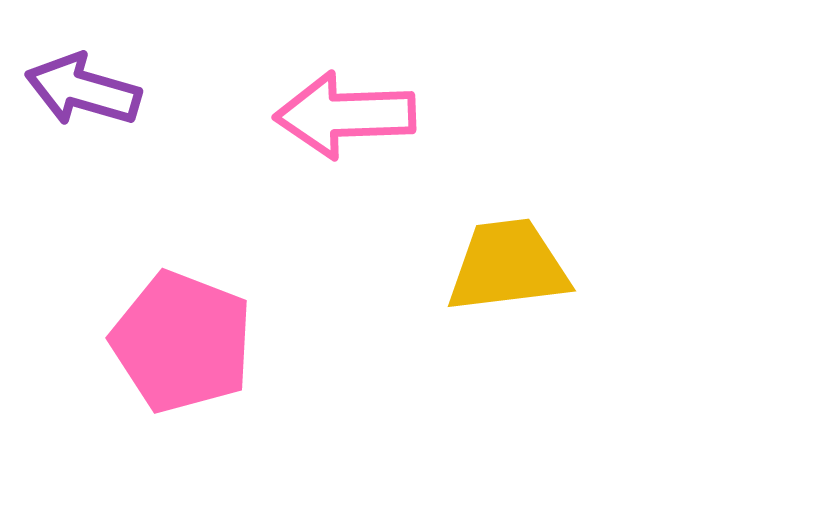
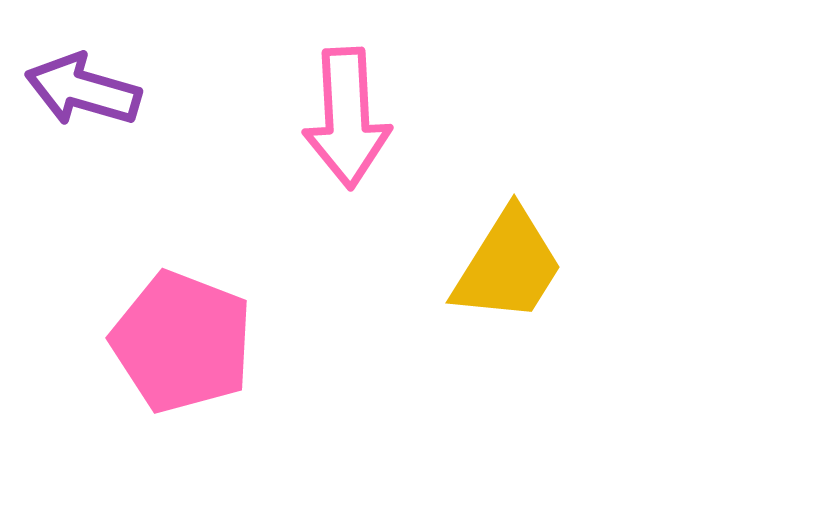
pink arrow: moved 2 px right, 3 px down; rotated 91 degrees counterclockwise
yellow trapezoid: rotated 129 degrees clockwise
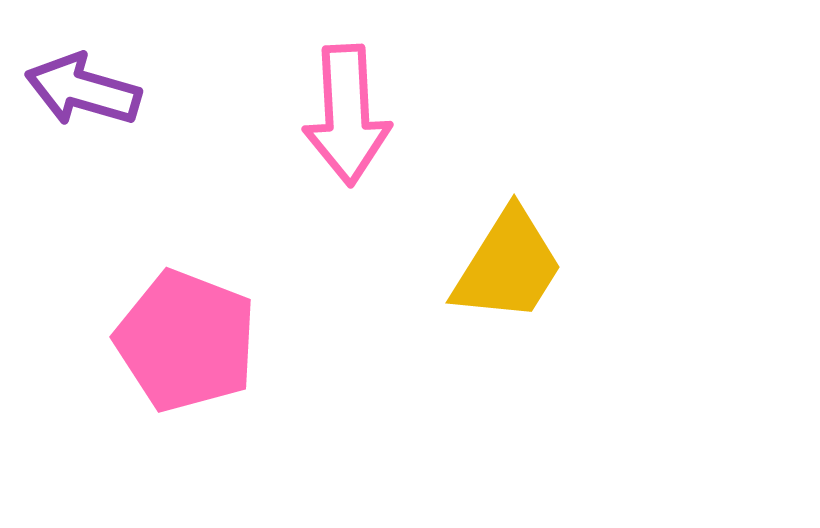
pink arrow: moved 3 px up
pink pentagon: moved 4 px right, 1 px up
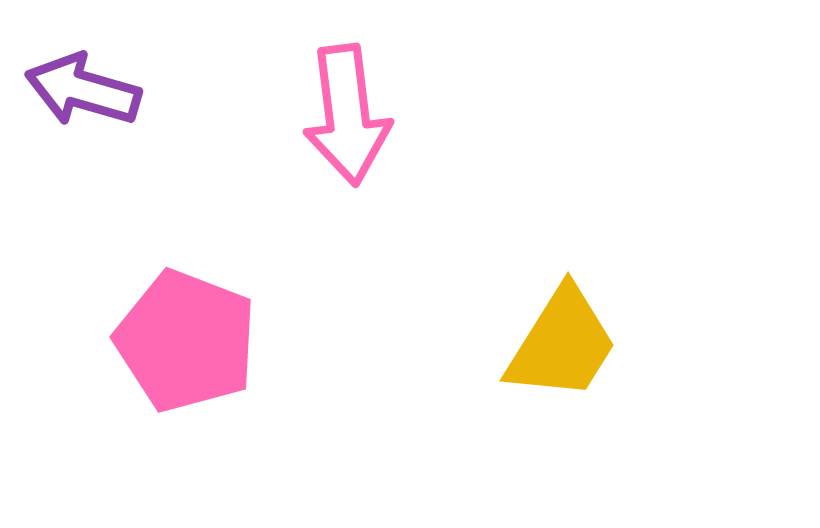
pink arrow: rotated 4 degrees counterclockwise
yellow trapezoid: moved 54 px right, 78 px down
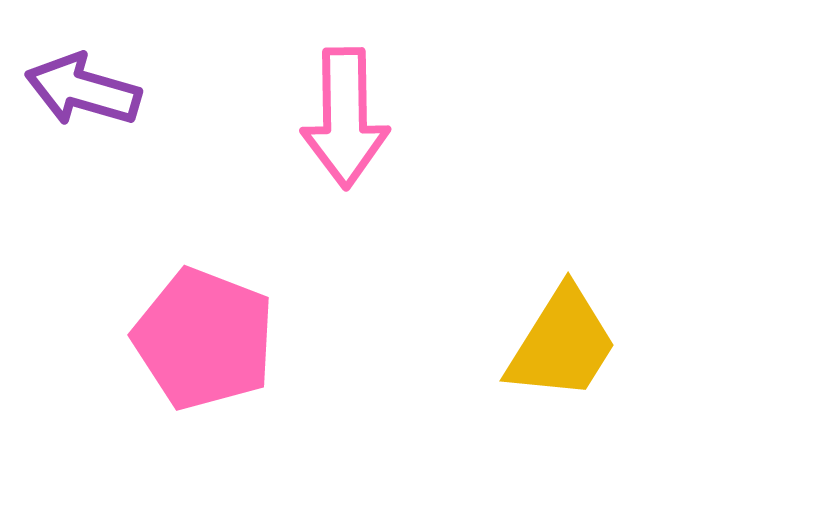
pink arrow: moved 2 px left, 3 px down; rotated 6 degrees clockwise
pink pentagon: moved 18 px right, 2 px up
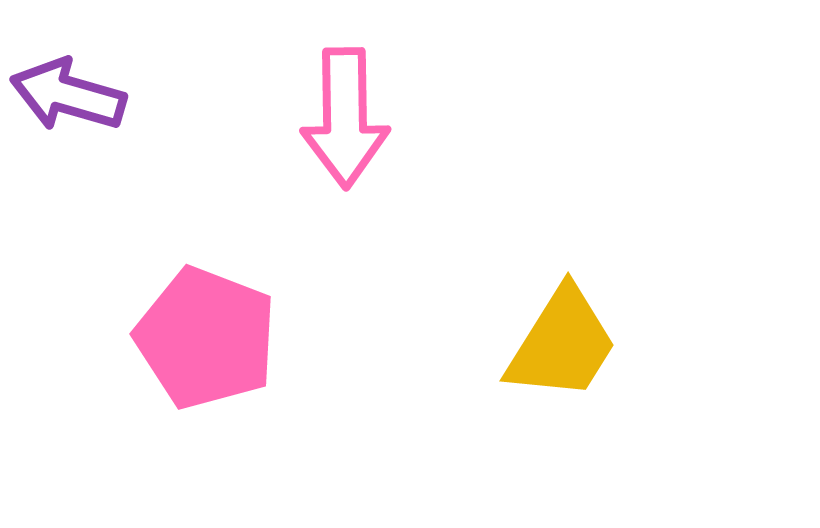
purple arrow: moved 15 px left, 5 px down
pink pentagon: moved 2 px right, 1 px up
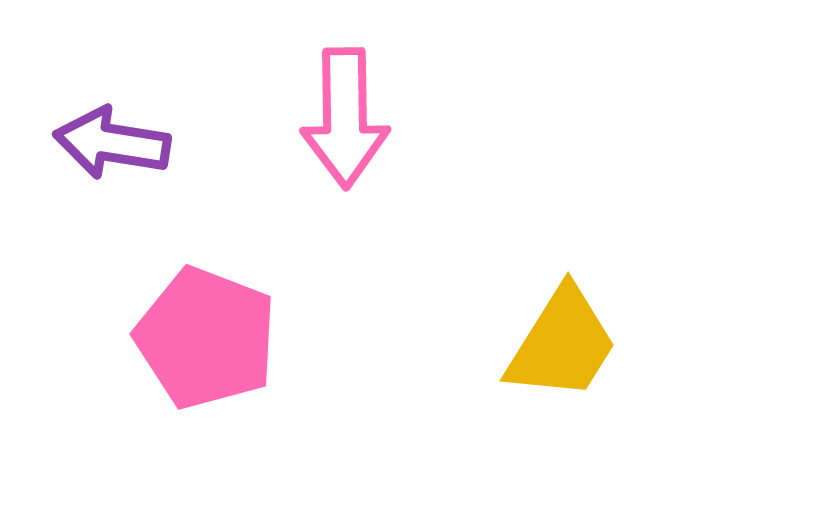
purple arrow: moved 44 px right, 48 px down; rotated 7 degrees counterclockwise
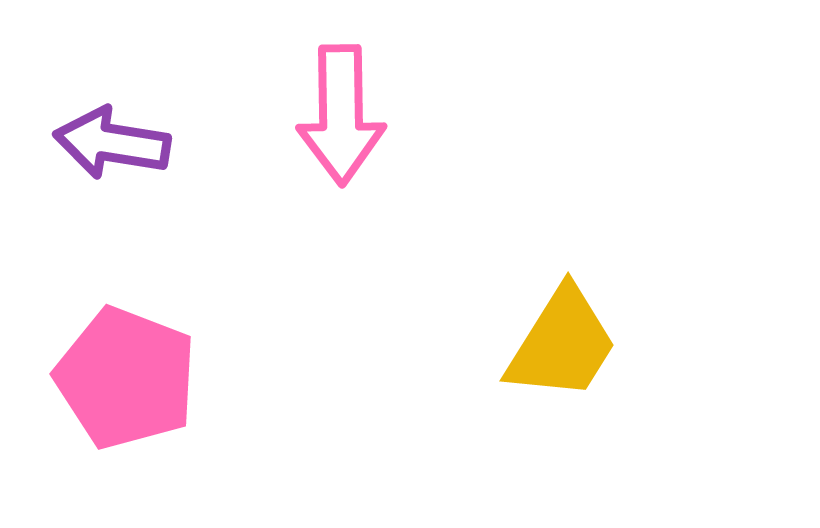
pink arrow: moved 4 px left, 3 px up
pink pentagon: moved 80 px left, 40 px down
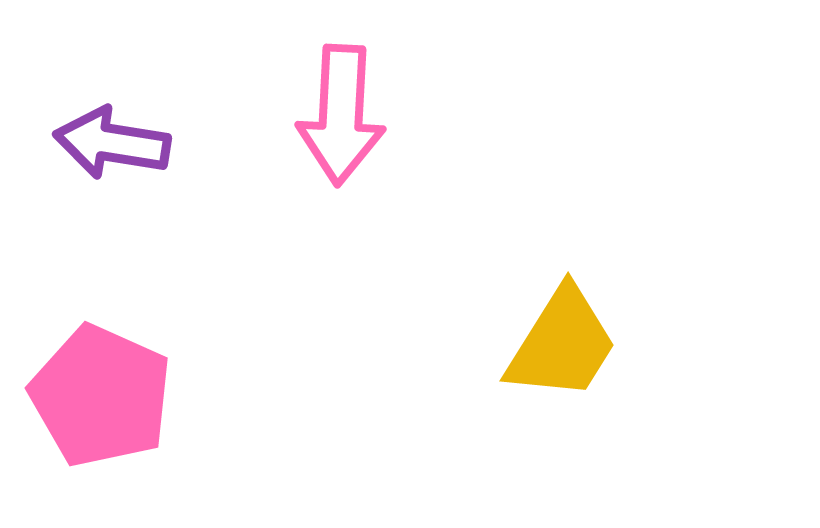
pink arrow: rotated 4 degrees clockwise
pink pentagon: moved 25 px left, 18 px down; rotated 3 degrees clockwise
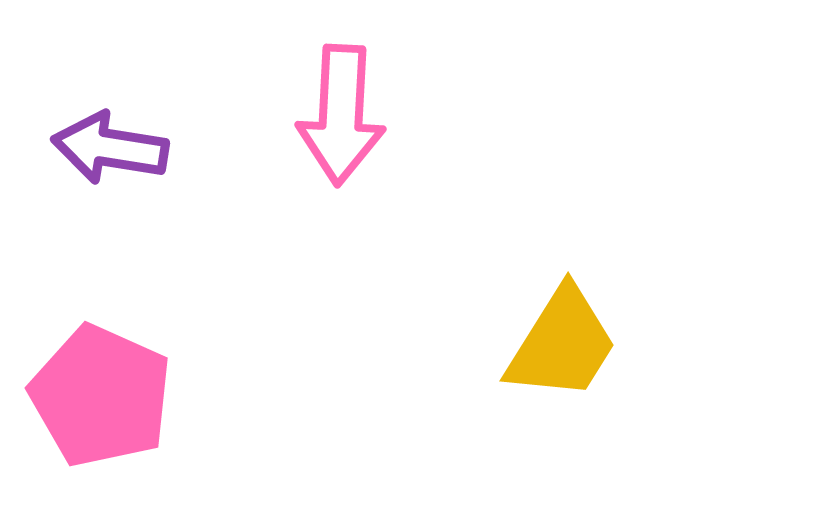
purple arrow: moved 2 px left, 5 px down
